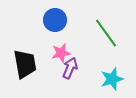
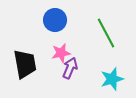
green line: rotated 8 degrees clockwise
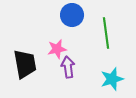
blue circle: moved 17 px right, 5 px up
green line: rotated 20 degrees clockwise
pink star: moved 4 px left, 4 px up
purple arrow: moved 2 px left, 1 px up; rotated 30 degrees counterclockwise
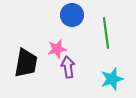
black trapezoid: moved 1 px right, 1 px up; rotated 20 degrees clockwise
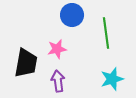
purple arrow: moved 10 px left, 14 px down
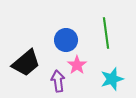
blue circle: moved 6 px left, 25 px down
pink star: moved 20 px right, 16 px down; rotated 24 degrees counterclockwise
black trapezoid: rotated 40 degrees clockwise
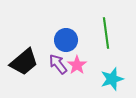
black trapezoid: moved 2 px left, 1 px up
purple arrow: moved 17 px up; rotated 30 degrees counterclockwise
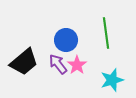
cyan star: moved 1 px down
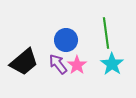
cyan star: moved 16 px up; rotated 20 degrees counterclockwise
